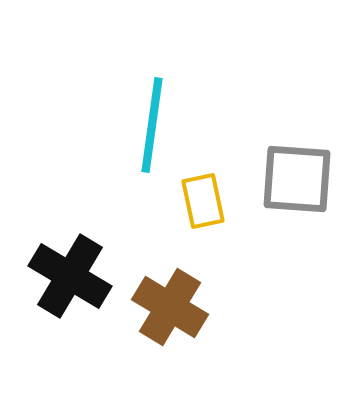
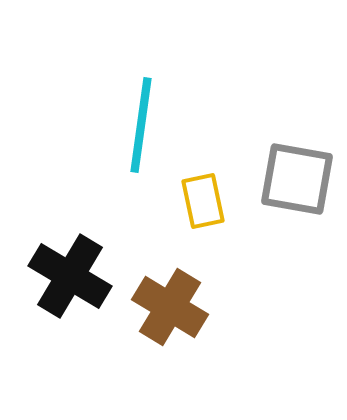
cyan line: moved 11 px left
gray square: rotated 6 degrees clockwise
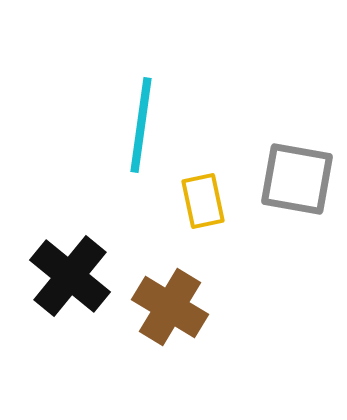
black cross: rotated 8 degrees clockwise
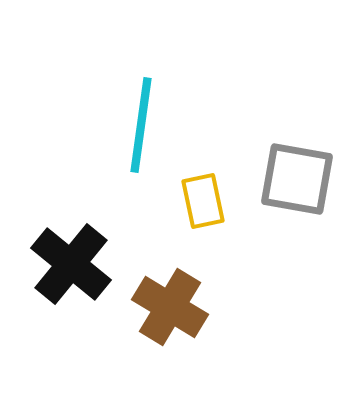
black cross: moved 1 px right, 12 px up
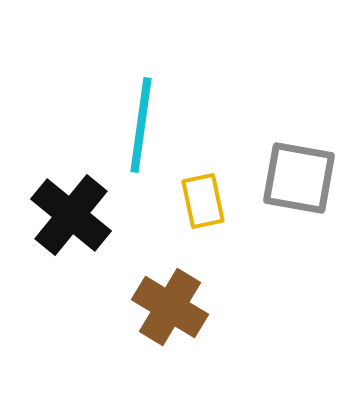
gray square: moved 2 px right, 1 px up
black cross: moved 49 px up
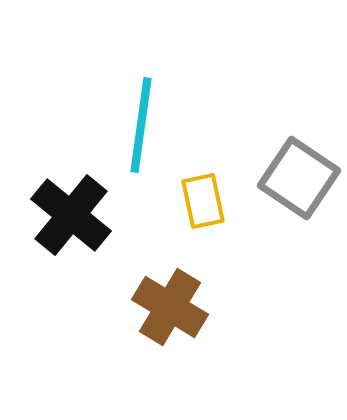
gray square: rotated 24 degrees clockwise
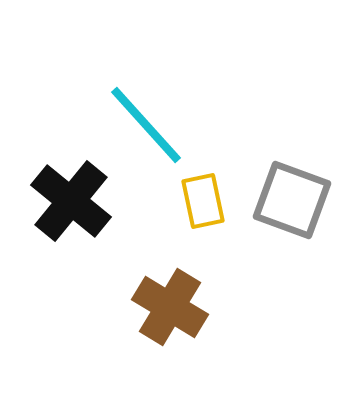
cyan line: moved 5 px right; rotated 50 degrees counterclockwise
gray square: moved 7 px left, 22 px down; rotated 14 degrees counterclockwise
black cross: moved 14 px up
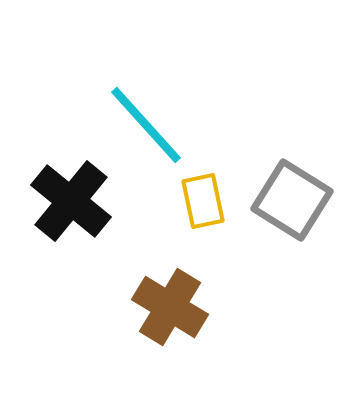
gray square: rotated 12 degrees clockwise
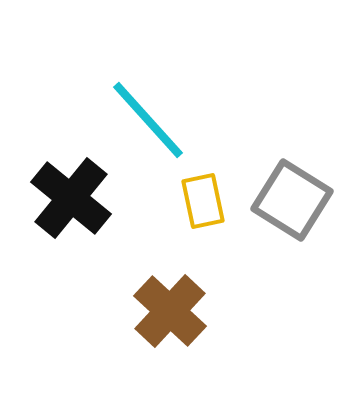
cyan line: moved 2 px right, 5 px up
black cross: moved 3 px up
brown cross: moved 4 px down; rotated 12 degrees clockwise
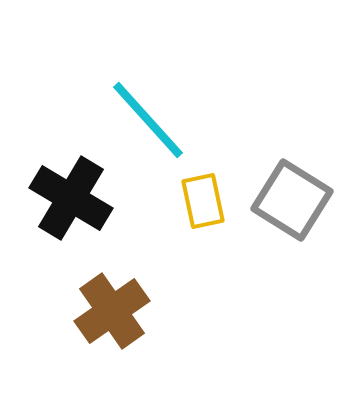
black cross: rotated 8 degrees counterclockwise
brown cross: moved 58 px left; rotated 12 degrees clockwise
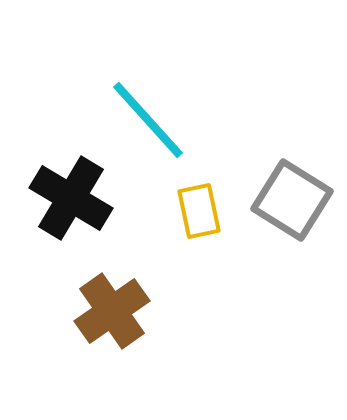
yellow rectangle: moved 4 px left, 10 px down
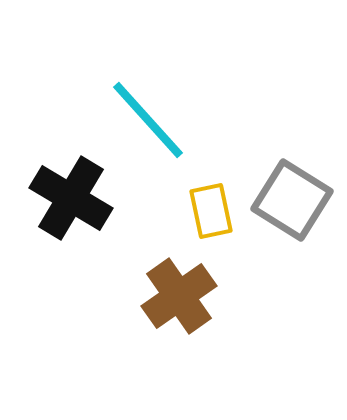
yellow rectangle: moved 12 px right
brown cross: moved 67 px right, 15 px up
